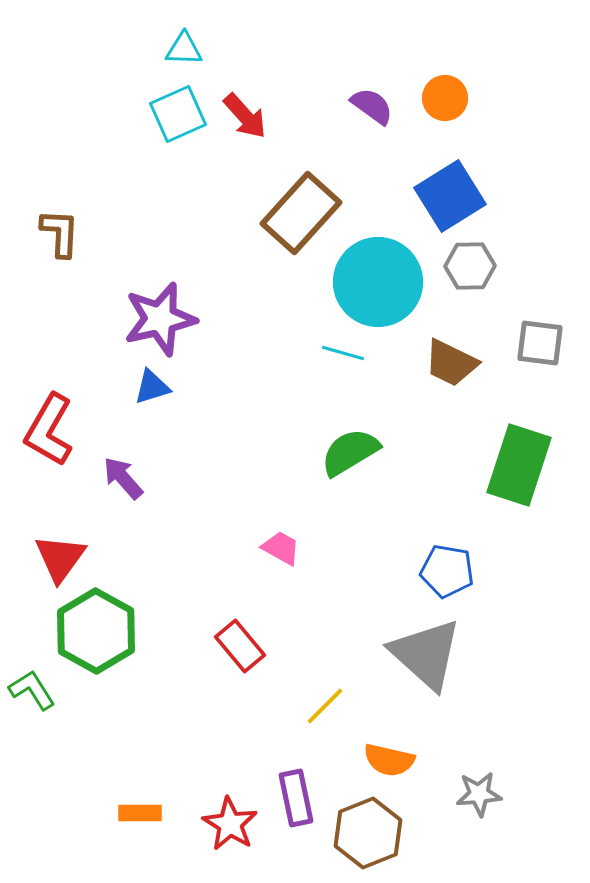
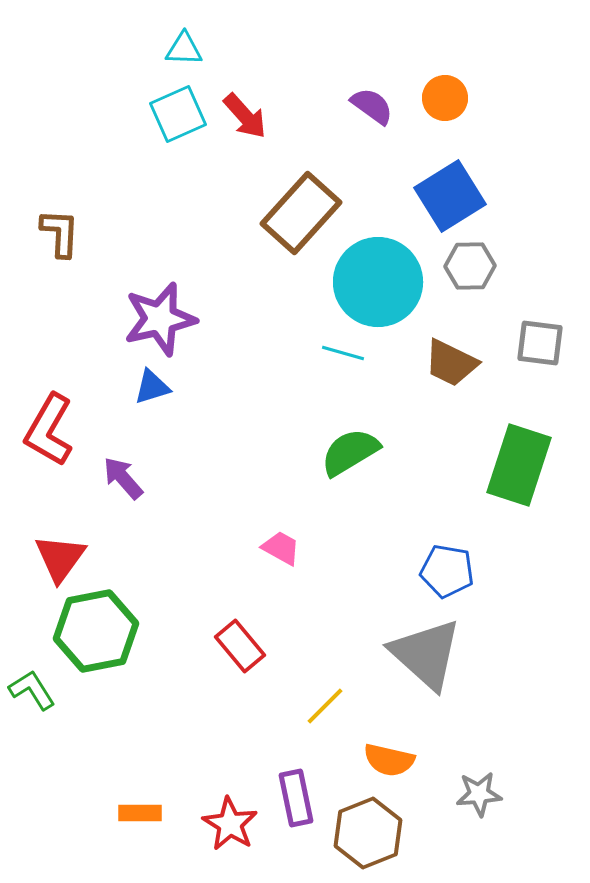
green hexagon: rotated 20 degrees clockwise
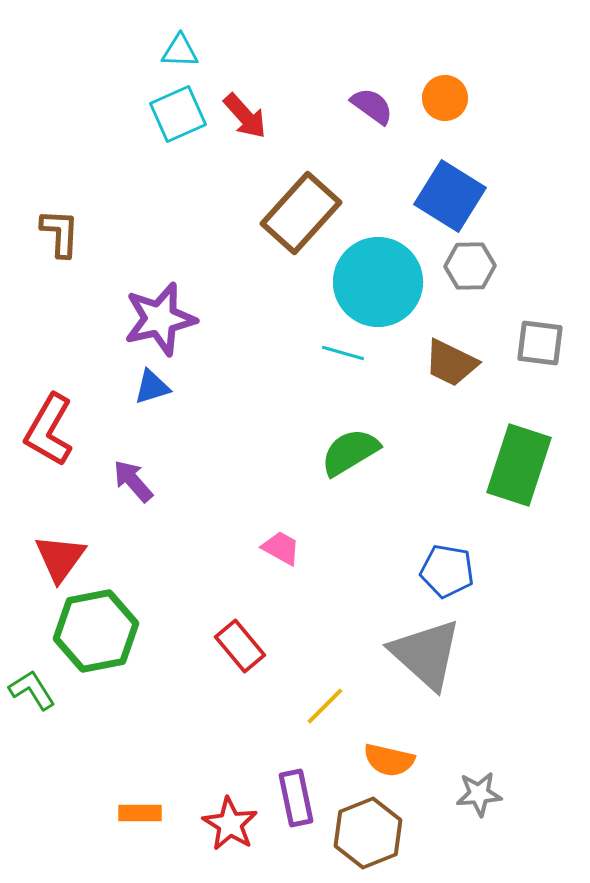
cyan triangle: moved 4 px left, 2 px down
blue square: rotated 26 degrees counterclockwise
purple arrow: moved 10 px right, 3 px down
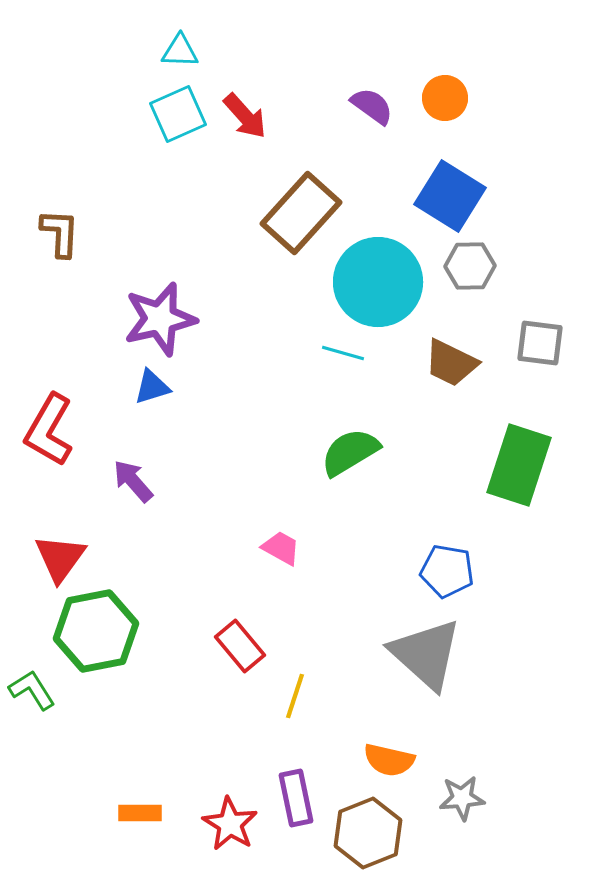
yellow line: moved 30 px left, 10 px up; rotated 27 degrees counterclockwise
gray star: moved 17 px left, 4 px down
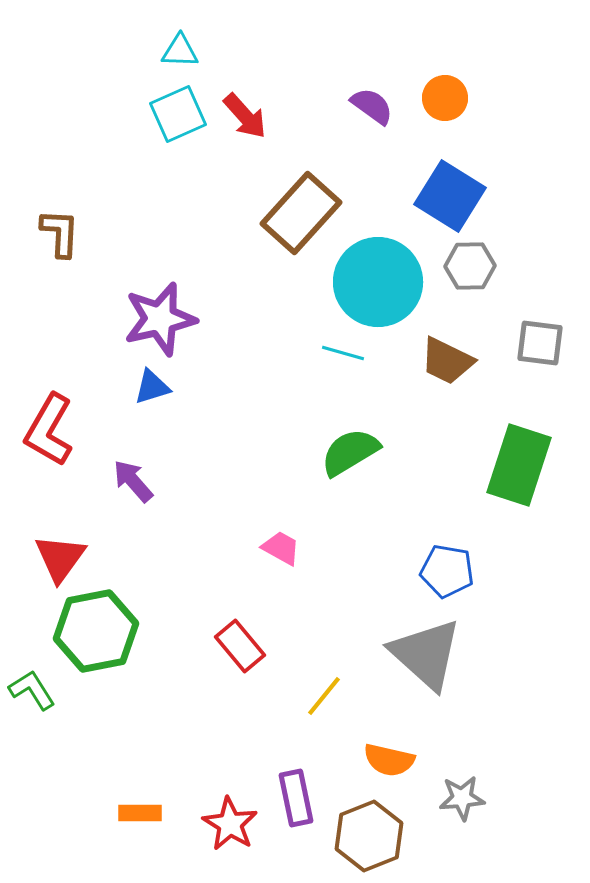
brown trapezoid: moved 4 px left, 2 px up
yellow line: moved 29 px right; rotated 21 degrees clockwise
brown hexagon: moved 1 px right, 3 px down
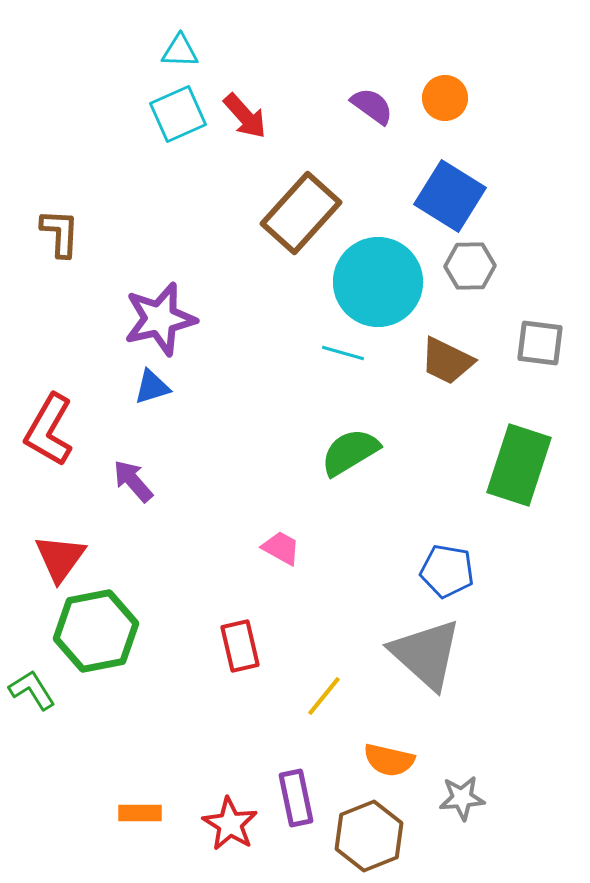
red rectangle: rotated 27 degrees clockwise
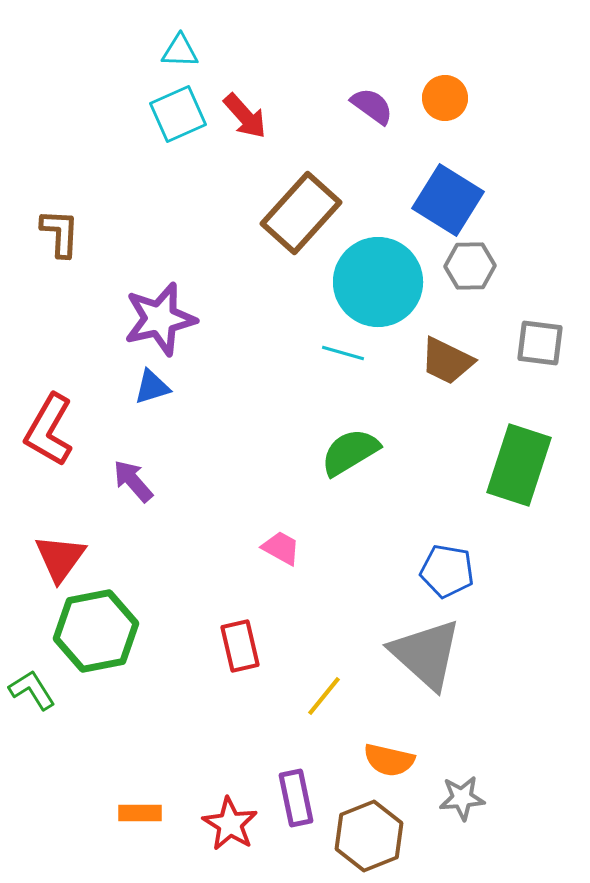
blue square: moved 2 px left, 4 px down
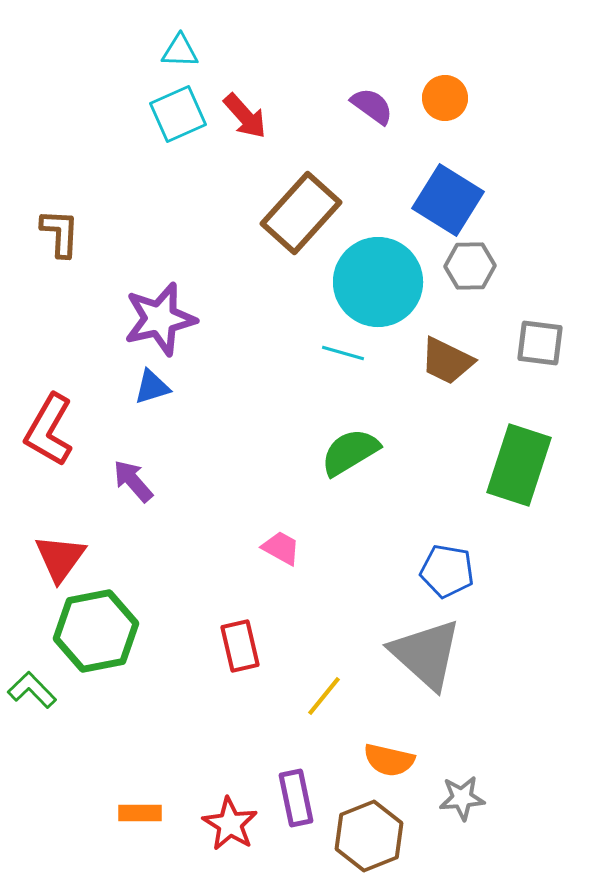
green L-shape: rotated 12 degrees counterclockwise
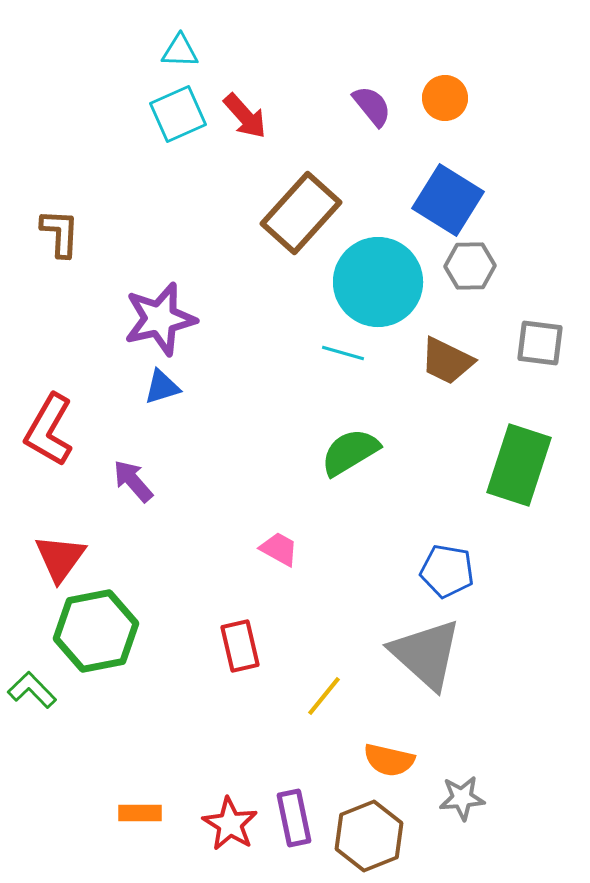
purple semicircle: rotated 15 degrees clockwise
blue triangle: moved 10 px right
pink trapezoid: moved 2 px left, 1 px down
purple rectangle: moved 2 px left, 20 px down
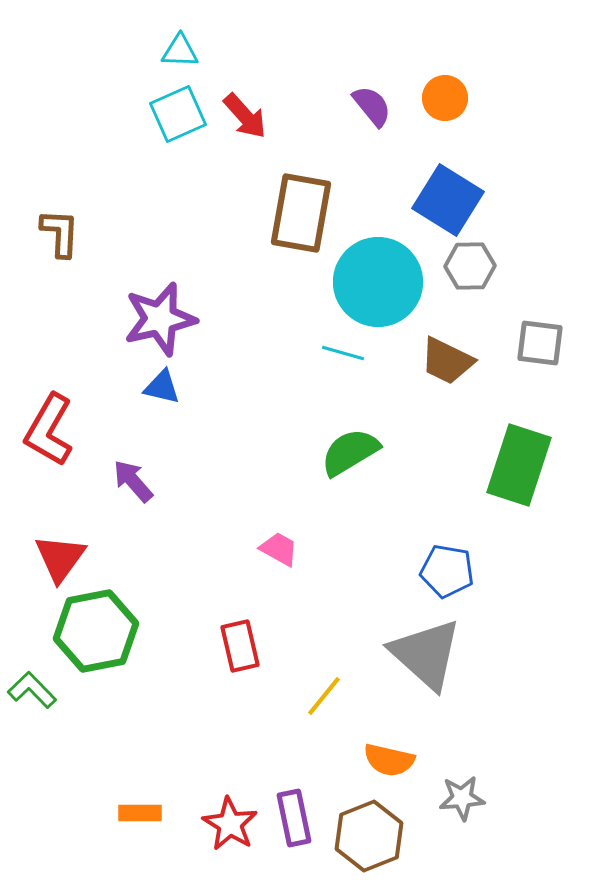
brown rectangle: rotated 32 degrees counterclockwise
blue triangle: rotated 30 degrees clockwise
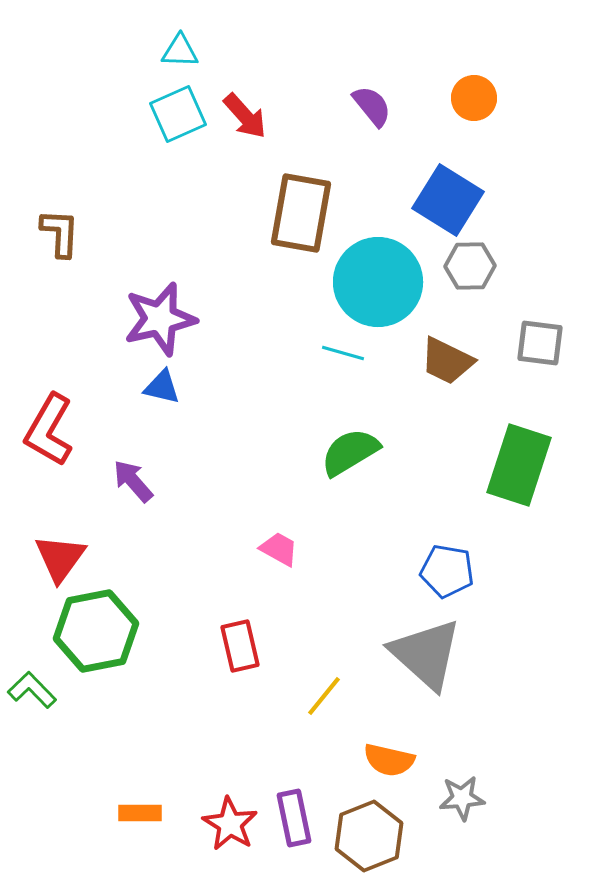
orange circle: moved 29 px right
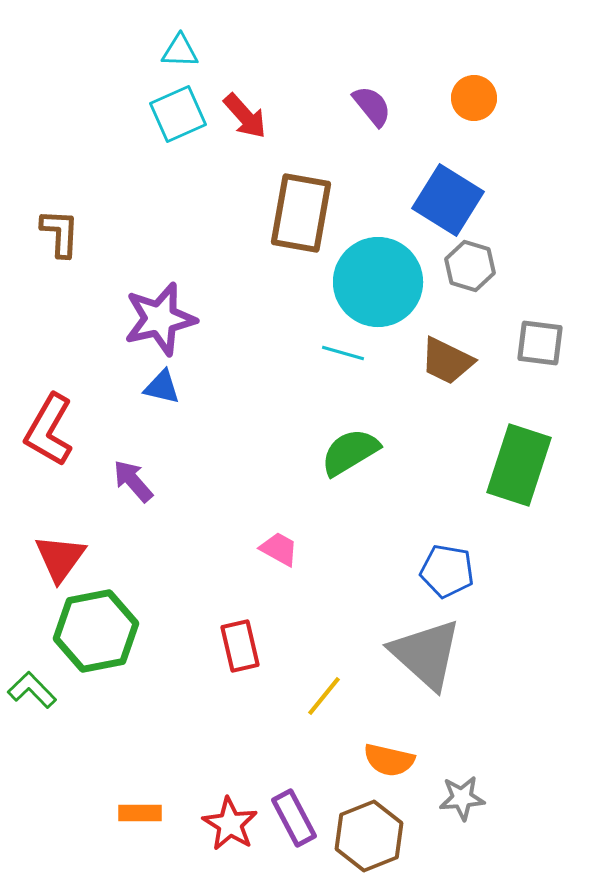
gray hexagon: rotated 18 degrees clockwise
purple rectangle: rotated 16 degrees counterclockwise
